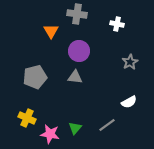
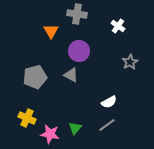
white cross: moved 1 px right, 2 px down; rotated 24 degrees clockwise
gray triangle: moved 4 px left, 2 px up; rotated 21 degrees clockwise
white semicircle: moved 20 px left
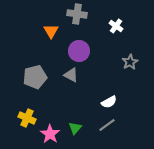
white cross: moved 2 px left
pink star: rotated 24 degrees clockwise
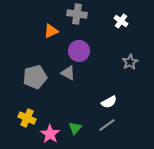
white cross: moved 5 px right, 5 px up
orange triangle: rotated 35 degrees clockwise
gray triangle: moved 3 px left, 2 px up
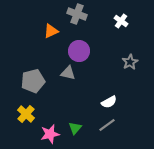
gray cross: rotated 12 degrees clockwise
gray triangle: rotated 14 degrees counterclockwise
gray pentagon: moved 2 px left, 4 px down
yellow cross: moved 1 px left, 4 px up; rotated 18 degrees clockwise
pink star: rotated 24 degrees clockwise
